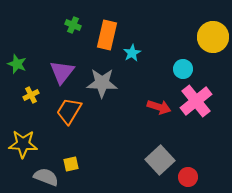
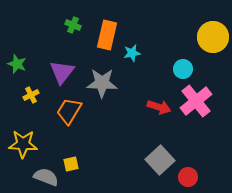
cyan star: rotated 18 degrees clockwise
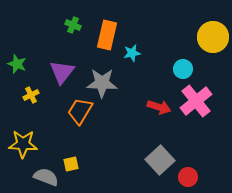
orange trapezoid: moved 11 px right
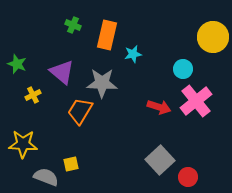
cyan star: moved 1 px right, 1 px down
purple triangle: rotated 28 degrees counterclockwise
yellow cross: moved 2 px right
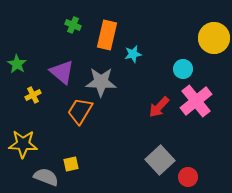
yellow circle: moved 1 px right, 1 px down
green star: rotated 12 degrees clockwise
gray star: moved 1 px left, 1 px up
red arrow: rotated 115 degrees clockwise
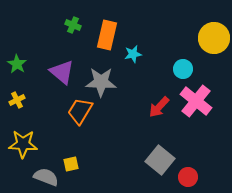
yellow cross: moved 16 px left, 5 px down
pink cross: rotated 12 degrees counterclockwise
gray square: rotated 8 degrees counterclockwise
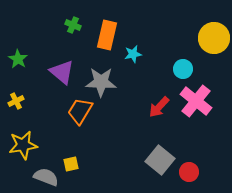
green star: moved 1 px right, 5 px up
yellow cross: moved 1 px left, 1 px down
yellow star: moved 1 px down; rotated 12 degrees counterclockwise
red circle: moved 1 px right, 5 px up
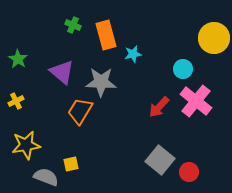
orange rectangle: moved 1 px left; rotated 28 degrees counterclockwise
yellow star: moved 3 px right
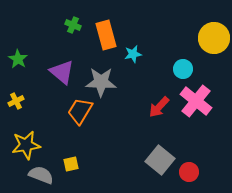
gray semicircle: moved 5 px left, 2 px up
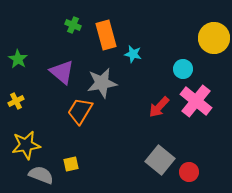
cyan star: rotated 24 degrees clockwise
gray star: moved 1 px right, 1 px down; rotated 12 degrees counterclockwise
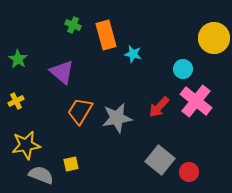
gray star: moved 15 px right, 35 px down
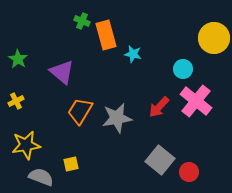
green cross: moved 9 px right, 4 px up
gray semicircle: moved 2 px down
